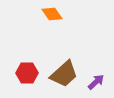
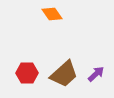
purple arrow: moved 8 px up
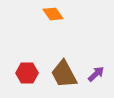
orange diamond: moved 1 px right
brown trapezoid: rotated 104 degrees clockwise
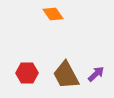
brown trapezoid: moved 2 px right, 1 px down
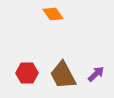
brown trapezoid: moved 3 px left
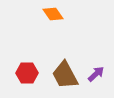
brown trapezoid: moved 2 px right
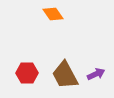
purple arrow: rotated 18 degrees clockwise
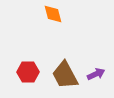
orange diamond: rotated 20 degrees clockwise
red hexagon: moved 1 px right, 1 px up
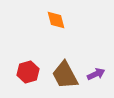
orange diamond: moved 3 px right, 6 px down
red hexagon: rotated 15 degrees counterclockwise
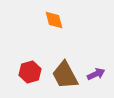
orange diamond: moved 2 px left
red hexagon: moved 2 px right
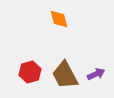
orange diamond: moved 5 px right, 1 px up
